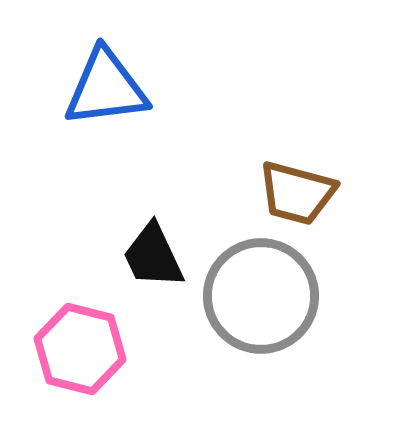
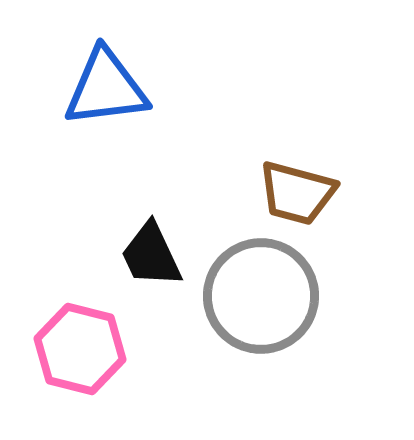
black trapezoid: moved 2 px left, 1 px up
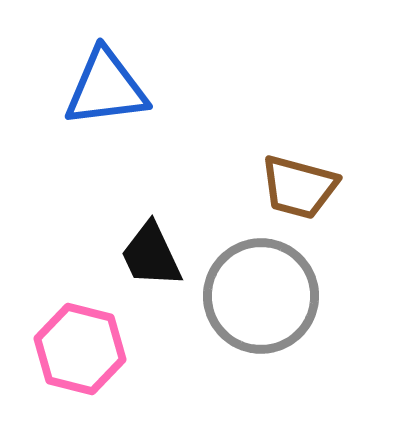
brown trapezoid: moved 2 px right, 6 px up
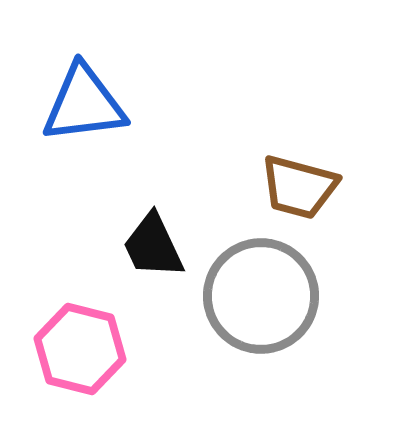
blue triangle: moved 22 px left, 16 px down
black trapezoid: moved 2 px right, 9 px up
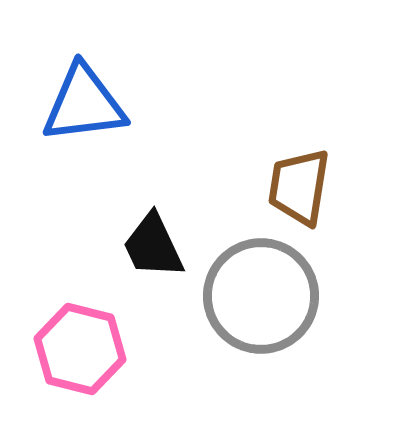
brown trapezoid: rotated 84 degrees clockwise
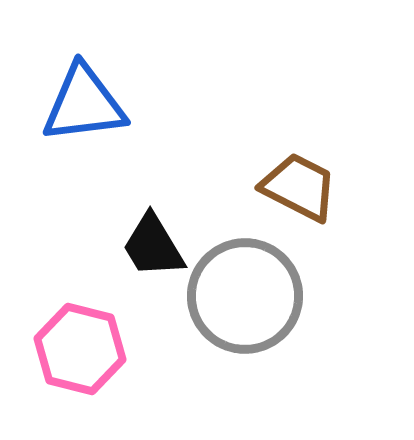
brown trapezoid: rotated 108 degrees clockwise
black trapezoid: rotated 6 degrees counterclockwise
gray circle: moved 16 px left
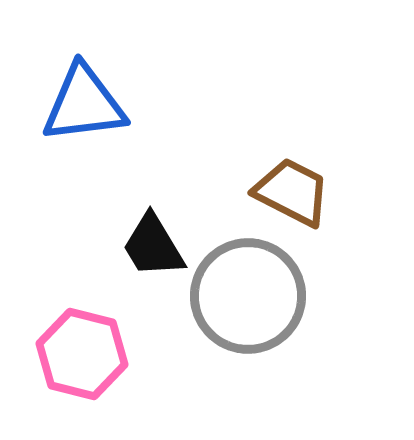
brown trapezoid: moved 7 px left, 5 px down
gray circle: moved 3 px right
pink hexagon: moved 2 px right, 5 px down
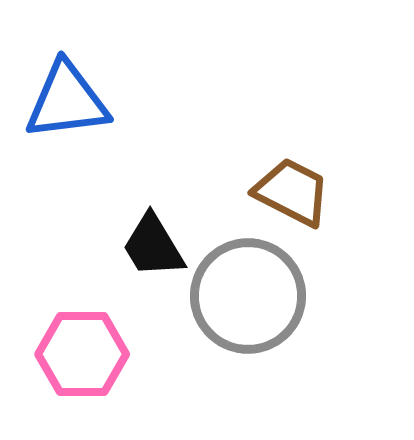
blue triangle: moved 17 px left, 3 px up
pink hexagon: rotated 14 degrees counterclockwise
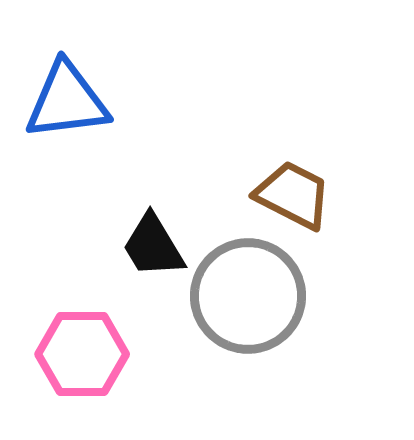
brown trapezoid: moved 1 px right, 3 px down
